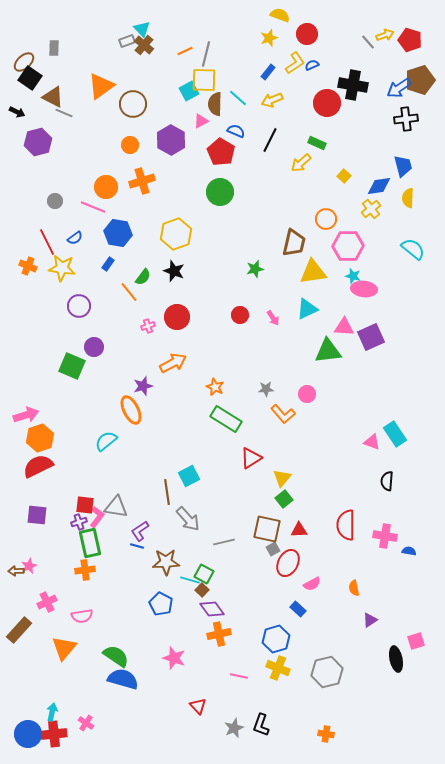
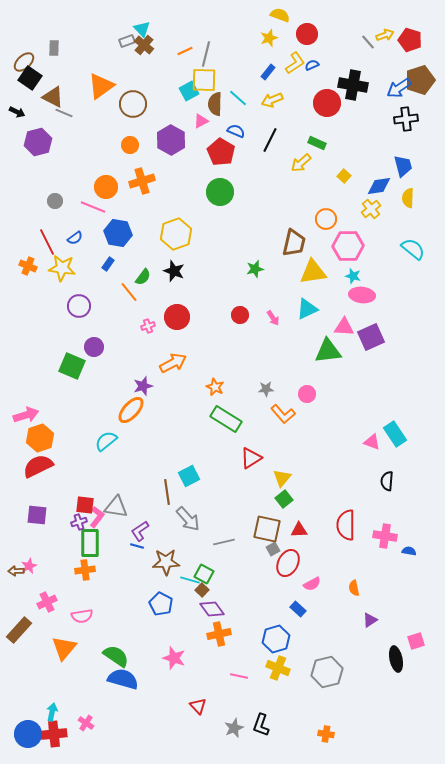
pink ellipse at (364, 289): moved 2 px left, 6 px down
orange ellipse at (131, 410): rotated 68 degrees clockwise
green rectangle at (90, 543): rotated 12 degrees clockwise
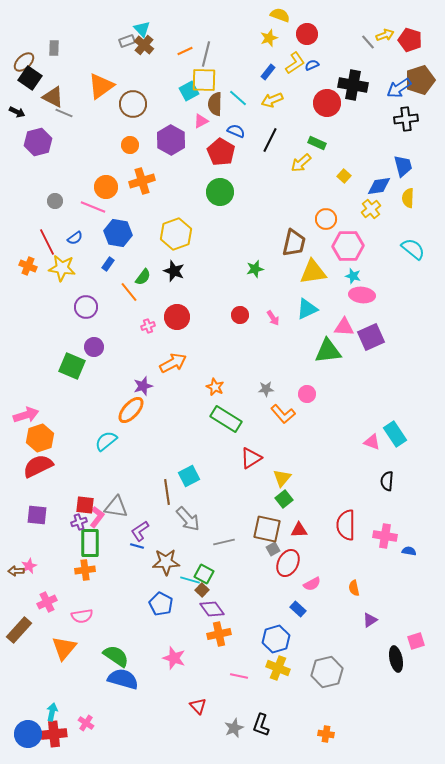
purple circle at (79, 306): moved 7 px right, 1 px down
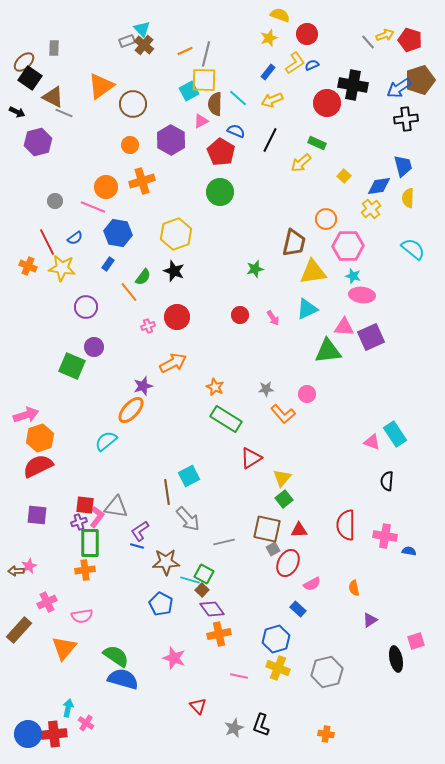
cyan arrow at (52, 712): moved 16 px right, 4 px up
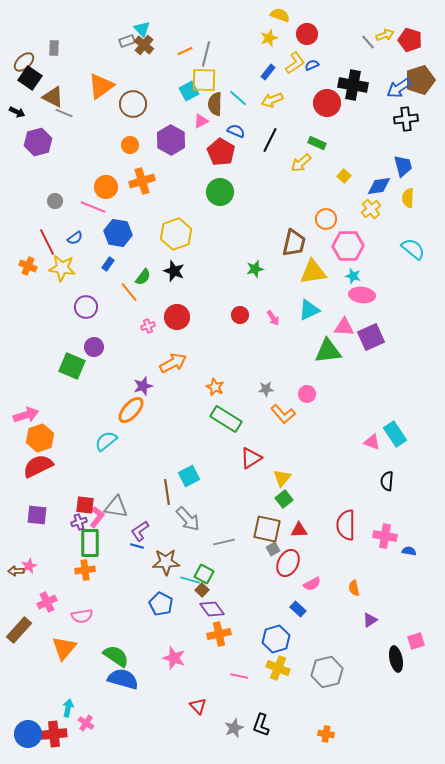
cyan triangle at (307, 309): moved 2 px right, 1 px down
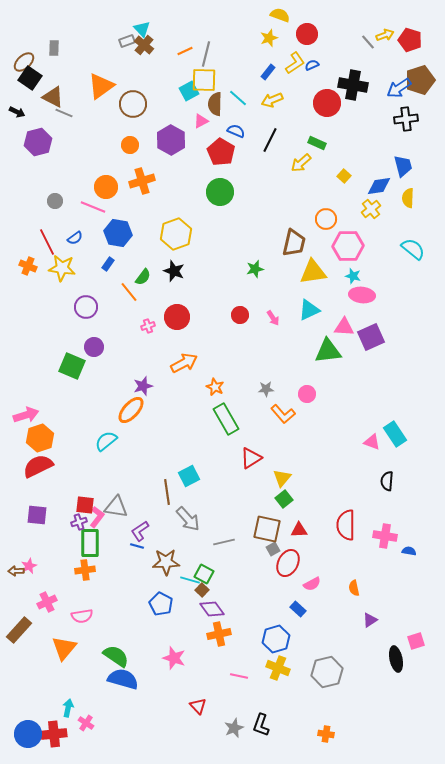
orange arrow at (173, 363): moved 11 px right
green rectangle at (226, 419): rotated 28 degrees clockwise
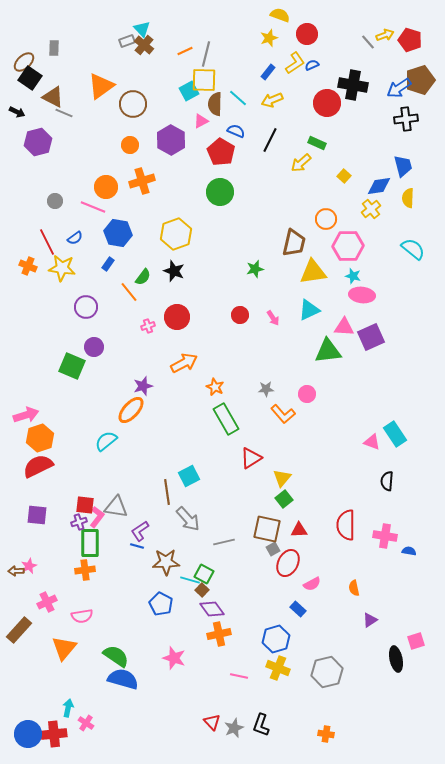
red triangle at (198, 706): moved 14 px right, 16 px down
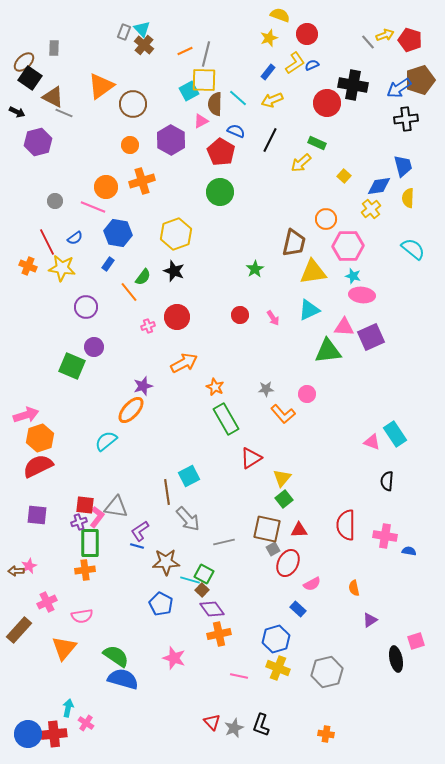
gray rectangle at (127, 41): moved 3 px left, 9 px up; rotated 49 degrees counterclockwise
green star at (255, 269): rotated 18 degrees counterclockwise
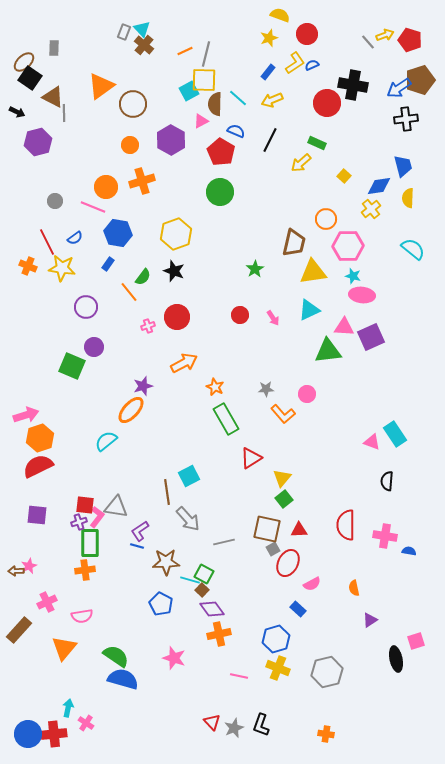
gray line at (64, 113): rotated 66 degrees clockwise
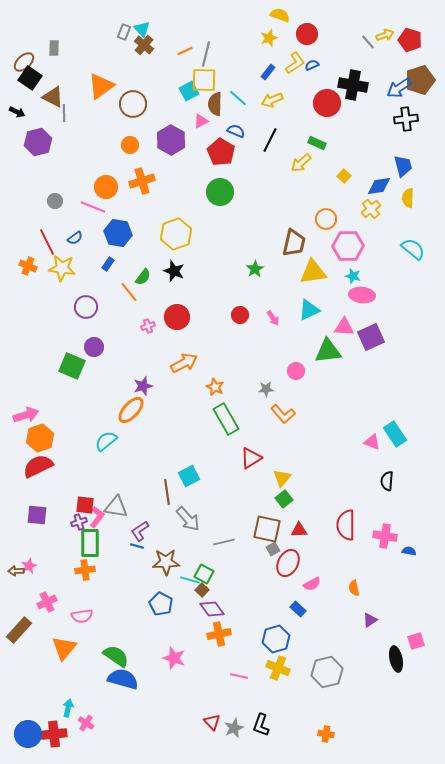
pink circle at (307, 394): moved 11 px left, 23 px up
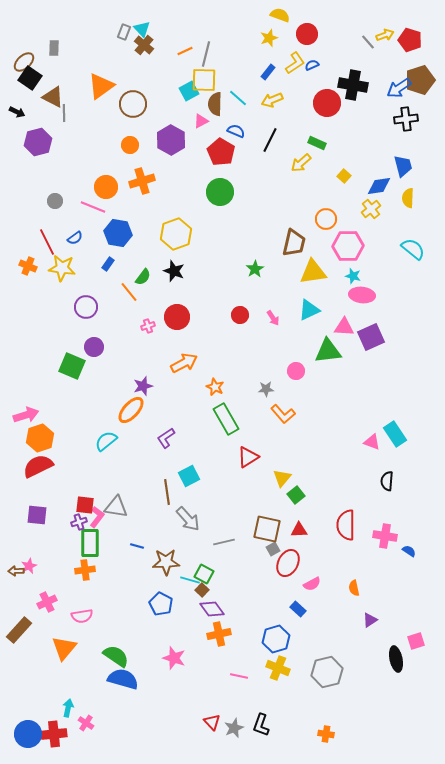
red triangle at (251, 458): moved 3 px left, 1 px up
green square at (284, 499): moved 12 px right, 4 px up
purple L-shape at (140, 531): moved 26 px right, 93 px up
blue semicircle at (409, 551): rotated 24 degrees clockwise
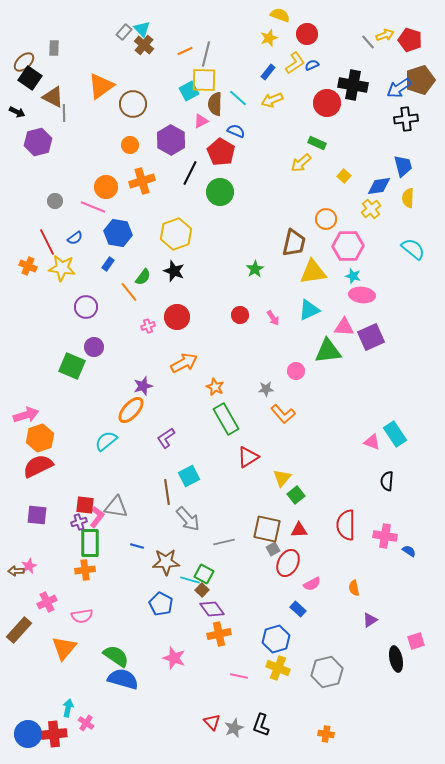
gray rectangle at (124, 32): rotated 21 degrees clockwise
black line at (270, 140): moved 80 px left, 33 px down
